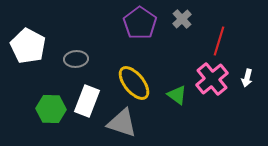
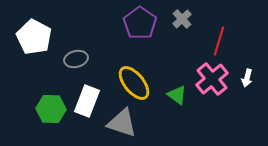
white pentagon: moved 6 px right, 9 px up
gray ellipse: rotated 10 degrees counterclockwise
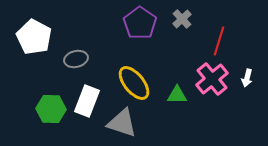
green triangle: rotated 35 degrees counterclockwise
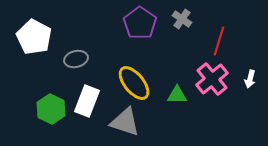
gray cross: rotated 12 degrees counterclockwise
white arrow: moved 3 px right, 1 px down
green hexagon: rotated 24 degrees clockwise
gray triangle: moved 3 px right, 1 px up
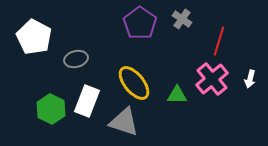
gray triangle: moved 1 px left
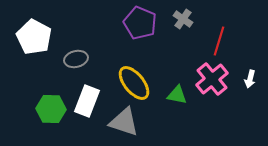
gray cross: moved 1 px right
purple pentagon: rotated 12 degrees counterclockwise
green triangle: rotated 10 degrees clockwise
green hexagon: rotated 24 degrees counterclockwise
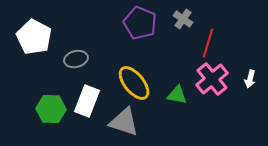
red line: moved 11 px left, 2 px down
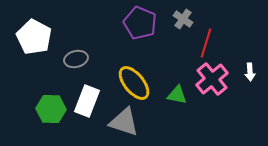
red line: moved 2 px left
white arrow: moved 7 px up; rotated 18 degrees counterclockwise
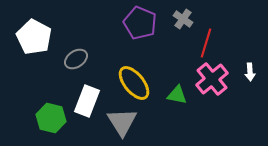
gray ellipse: rotated 20 degrees counterclockwise
green hexagon: moved 9 px down; rotated 12 degrees clockwise
gray triangle: moved 2 px left; rotated 40 degrees clockwise
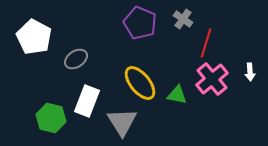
yellow ellipse: moved 6 px right
